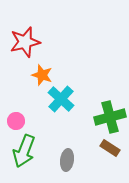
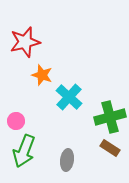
cyan cross: moved 8 px right, 2 px up
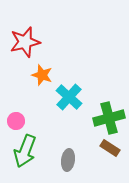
green cross: moved 1 px left, 1 px down
green arrow: moved 1 px right
gray ellipse: moved 1 px right
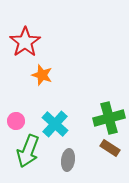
red star: rotated 20 degrees counterclockwise
cyan cross: moved 14 px left, 27 px down
green arrow: moved 3 px right
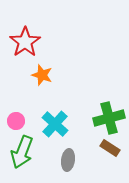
green arrow: moved 6 px left, 1 px down
